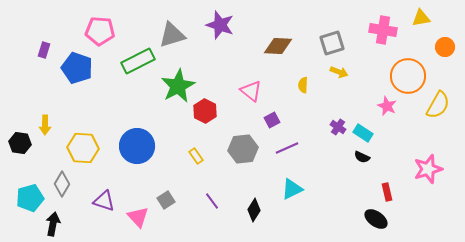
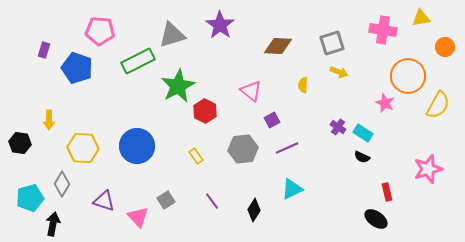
purple star at (220, 25): rotated 16 degrees clockwise
pink star at (387, 106): moved 2 px left, 3 px up
yellow arrow at (45, 125): moved 4 px right, 5 px up
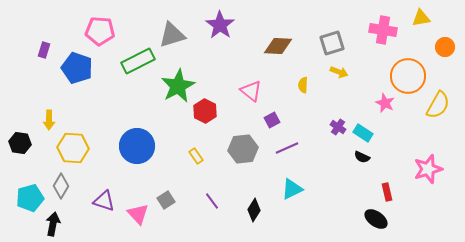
yellow hexagon at (83, 148): moved 10 px left
gray diamond at (62, 184): moved 1 px left, 2 px down
pink triangle at (138, 217): moved 3 px up
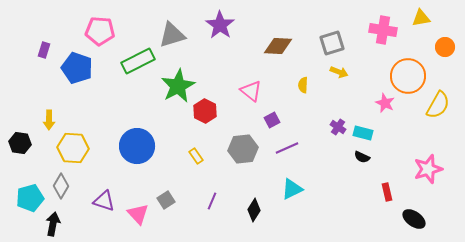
cyan rectangle at (363, 133): rotated 18 degrees counterclockwise
purple line at (212, 201): rotated 60 degrees clockwise
black ellipse at (376, 219): moved 38 px right
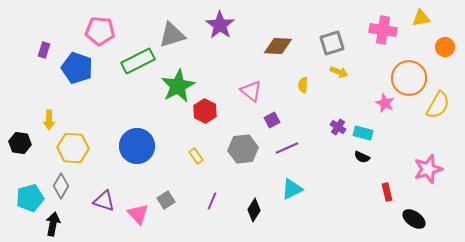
orange circle at (408, 76): moved 1 px right, 2 px down
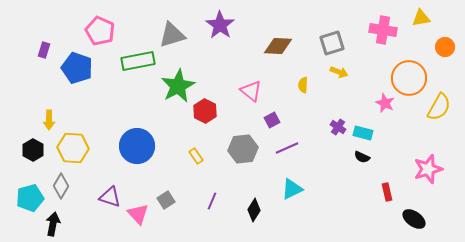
pink pentagon at (100, 31): rotated 20 degrees clockwise
green rectangle at (138, 61): rotated 16 degrees clockwise
yellow semicircle at (438, 105): moved 1 px right, 2 px down
black hexagon at (20, 143): moved 13 px right, 7 px down; rotated 20 degrees clockwise
purple triangle at (104, 201): moved 6 px right, 4 px up
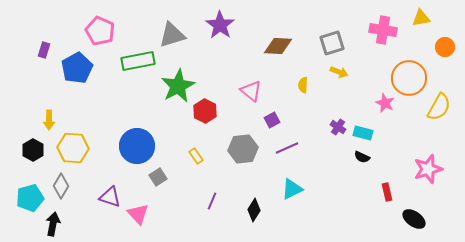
blue pentagon at (77, 68): rotated 24 degrees clockwise
gray square at (166, 200): moved 8 px left, 23 px up
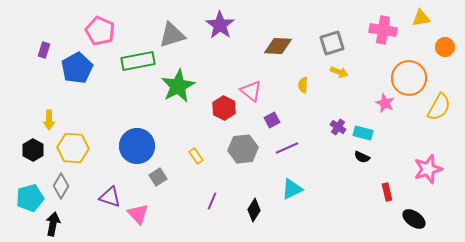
red hexagon at (205, 111): moved 19 px right, 3 px up
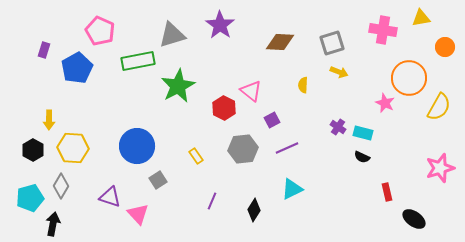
brown diamond at (278, 46): moved 2 px right, 4 px up
pink star at (428, 169): moved 12 px right, 1 px up
gray square at (158, 177): moved 3 px down
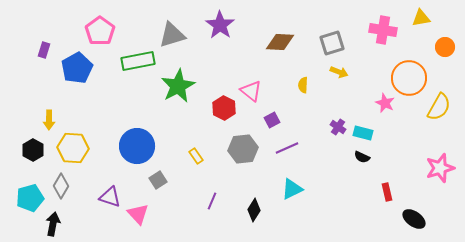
pink pentagon at (100, 31): rotated 12 degrees clockwise
